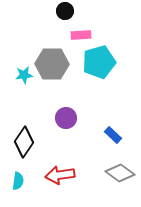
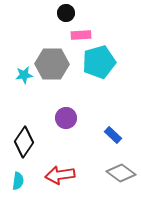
black circle: moved 1 px right, 2 px down
gray diamond: moved 1 px right
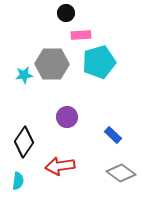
purple circle: moved 1 px right, 1 px up
red arrow: moved 9 px up
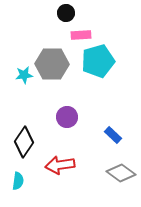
cyan pentagon: moved 1 px left, 1 px up
red arrow: moved 1 px up
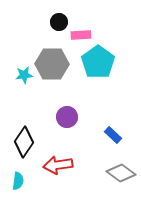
black circle: moved 7 px left, 9 px down
cyan pentagon: moved 1 px down; rotated 20 degrees counterclockwise
red arrow: moved 2 px left
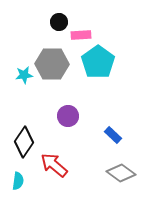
purple circle: moved 1 px right, 1 px up
red arrow: moved 4 px left; rotated 48 degrees clockwise
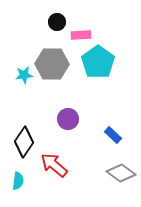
black circle: moved 2 px left
purple circle: moved 3 px down
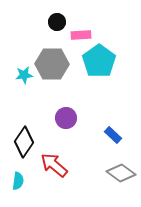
cyan pentagon: moved 1 px right, 1 px up
purple circle: moved 2 px left, 1 px up
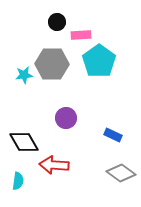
blue rectangle: rotated 18 degrees counterclockwise
black diamond: rotated 64 degrees counterclockwise
red arrow: rotated 36 degrees counterclockwise
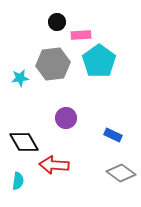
gray hexagon: moved 1 px right; rotated 8 degrees counterclockwise
cyan star: moved 4 px left, 3 px down
